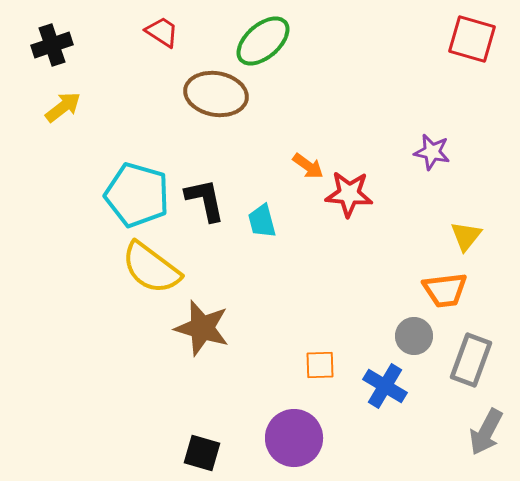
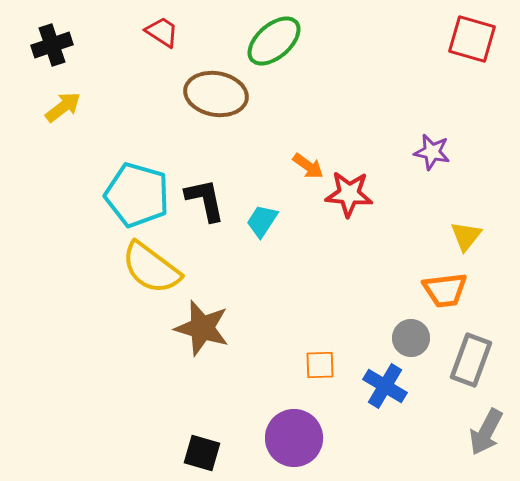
green ellipse: moved 11 px right
cyan trapezoid: rotated 48 degrees clockwise
gray circle: moved 3 px left, 2 px down
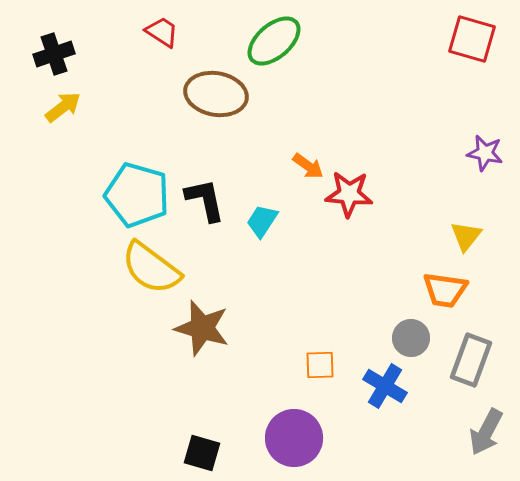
black cross: moved 2 px right, 9 px down
purple star: moved 53 px right, 1 px down
orange trapezoid: rotated 15 degrees clockwise
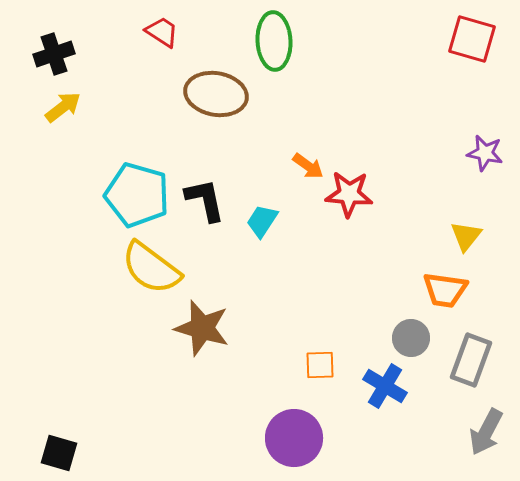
green ellipse: rotated 52 degrees counterclockwise
black square: moved 143 px left
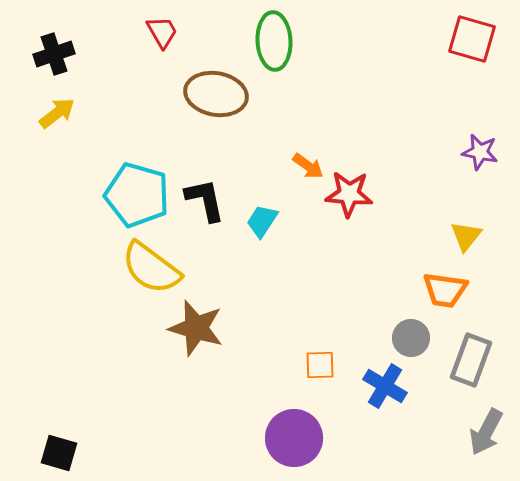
red trapezoid: rotated 27 degrees clockwise
yellow arrow: moved 6 px left, 6 px down
purple star: moved 5 px left, 1 px up
brown star: moved 6 px left
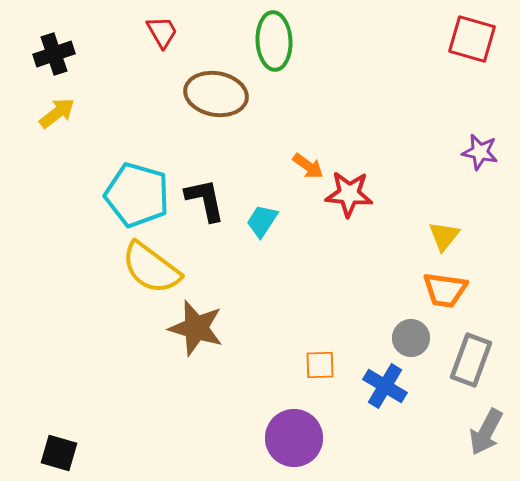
yellow triangle: moved 22 px left
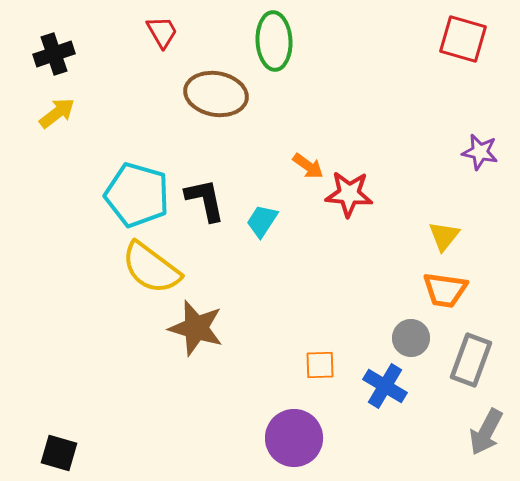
red square: moved 9 px left
